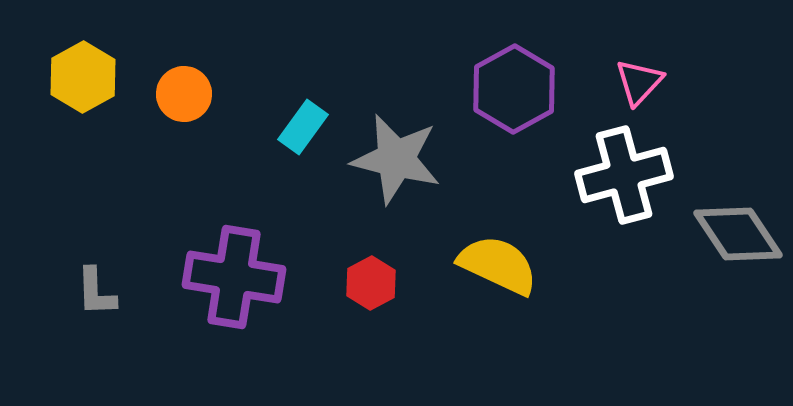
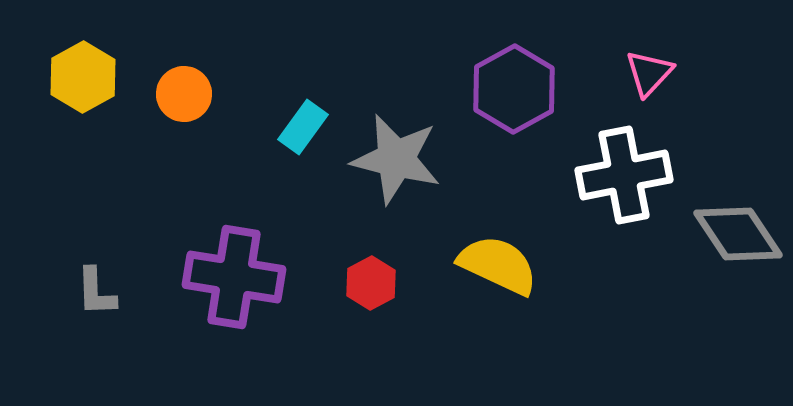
pink triangle: moved 10 px right, 9 px up
white cross: rotated 4 degrees clockwise
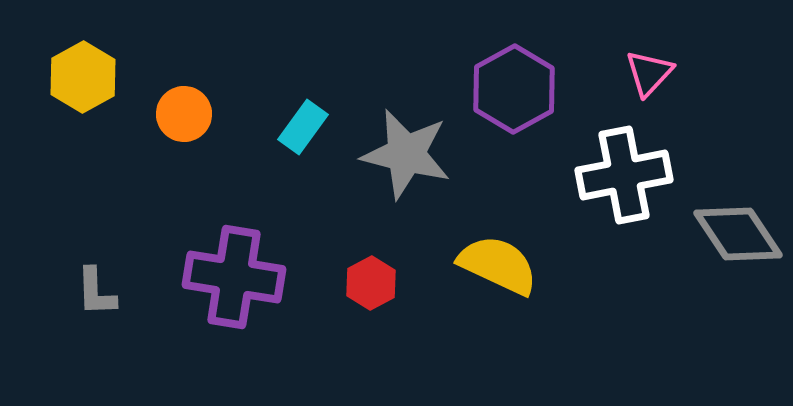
orange circle: moved 20 px down
gray star: moved 10 px right, 5 px up
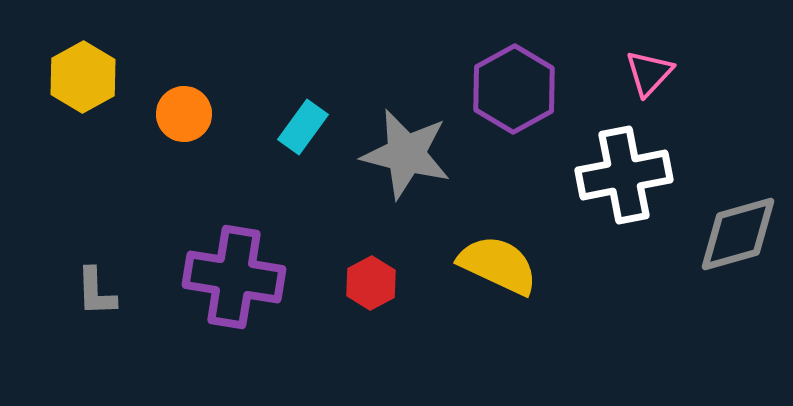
gray diamond: rotated 72 degrees counterclockwise
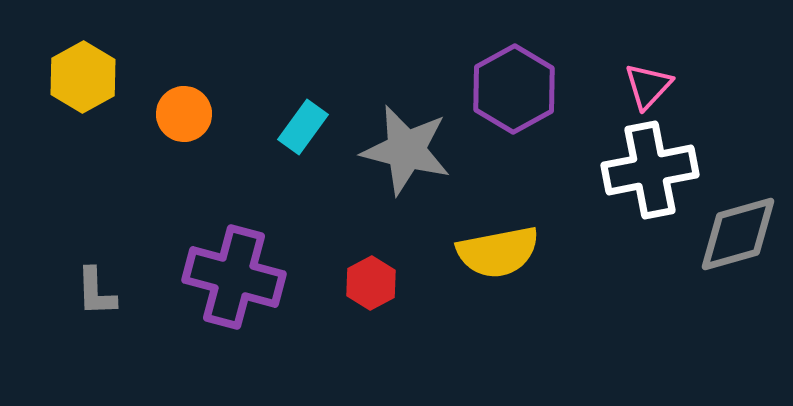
pink triangle: moved 1 px left, 13 px down
gray star: moved 4 px up
white cross: moved 26 px right, 5 px up
yellow semicircle: moved 13 px up; rotated 144 degrees clockwise
purple cross: rotated 6 degrees clockwise
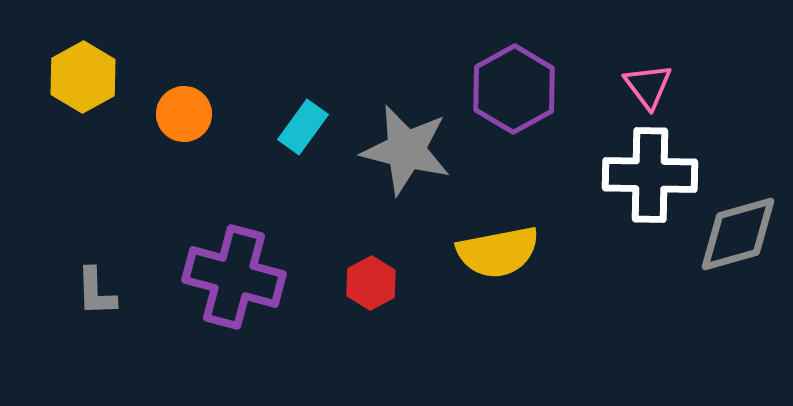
pink triangle: rotated 20 degrees counterclockwise
white cross: moved 5 px down; rotated 12 degrees clockwise
